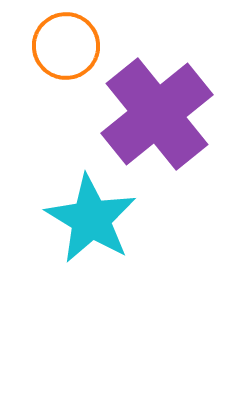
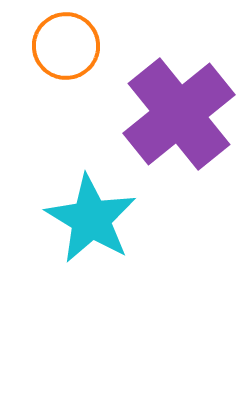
purple cross: moved 22 px right
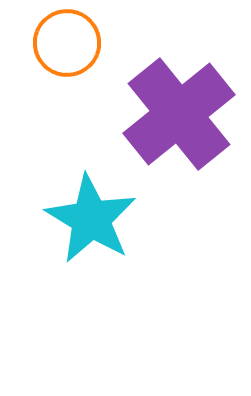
orange circle: moved 1 px right, 3 px up
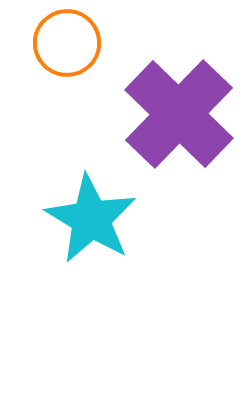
purple cross: rotated 7 degrees counterclockwise
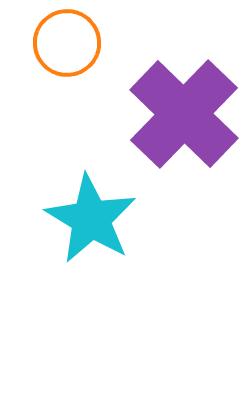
purple cross: moved 5 px right
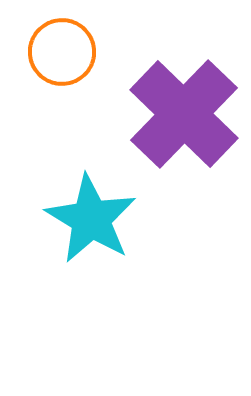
orange circle: moved 5 px left, 9 px down
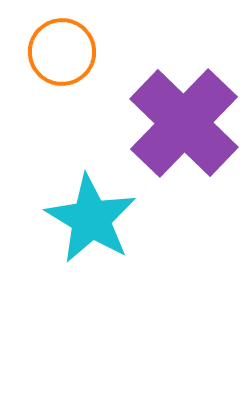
purple cross: moved 9 px down
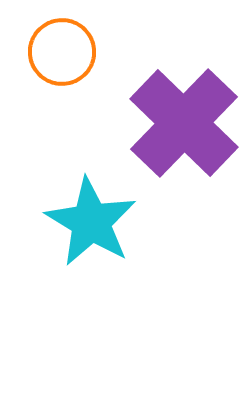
cyan star: moved 3 px down
